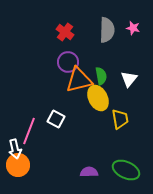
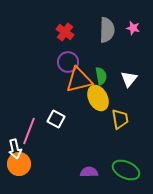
orange circle: moved 1 px right, 1 px up
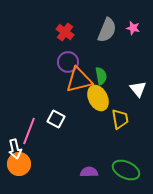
gray semicircle: rotated 20 degrees clockwise
white triangle: moved 9 px right, 10 px down; rotated 18 degrees counterclockwise
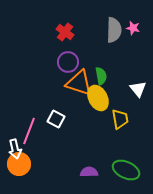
gray semicircle: moved 7 px right; rotated 20 degrees counterclockwise
orange triangle: moved 3 px down; rotated 32 degrees clockwise
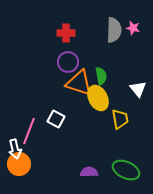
red cross: moved 1 px right, 1 px down; rotated 36 degrees counterclockwise
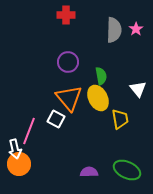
pink star: moved 3 px right, 1 px down; rotated 24 degrees clockwise
red cross: moved 18 px up
orange triangle: moved 10 px left, 15 px down; rotated 32 degrees clockwise
green ellipse: moved 1 px right
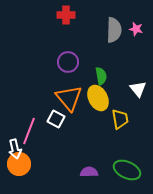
pink star: rotated 24 degrees counterclockwise
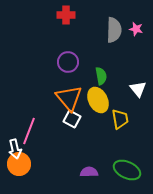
yellow ellipse: moved 2 px down
white square: moved 16 px right
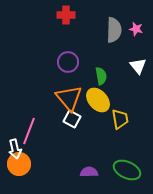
white triangle: moved 23 px up
yellow ellipse: rotated 15 degrees counterclockwise
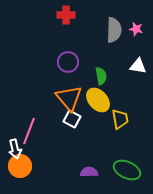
white triangle: rotated 42 degrees counterclockwise
orange circle: moved 1 px right, 2 px down
